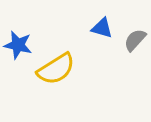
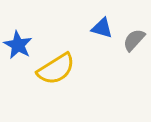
gray semicircle: moved 1 px left
blue star: rotated 16 degrees clockwise
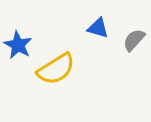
blue triangle: moved 4 px left
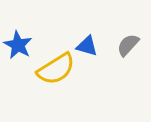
blue triangle: moved 11 px left, 18 px down
gray semicircle: moved 6 px left, 5 px down
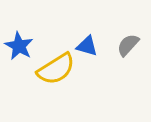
blue star: moved 1 px right, 1 px down
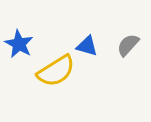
blue star: moved 2 px up
yellow semicircle: moved 2 px down
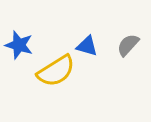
blue star: moved 1 px down; rotated 12 degrees counterclockwise
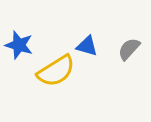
gray semicircle: moved 1 px right, 4 px down
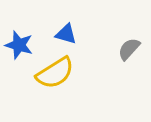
blue triangle: moved 21 px left, 12 px up
yellow semicircle: moved 1 px left, 2 px down
